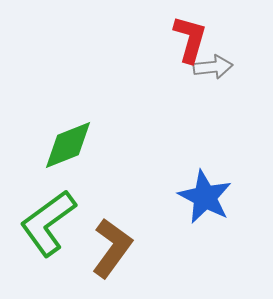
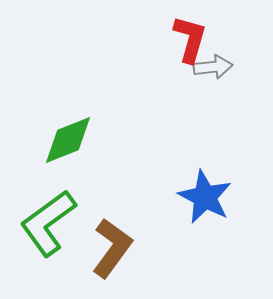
green diamond: moved 5 px up
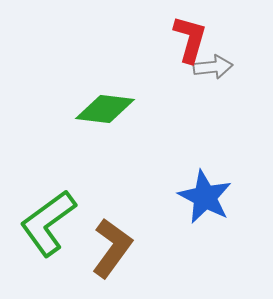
green diamond: moved 37 px right, 31 px up; rotated 28 degrees clockwise
